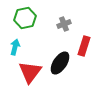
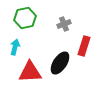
red triangle: rotated 50 degrees clockwise
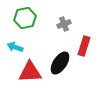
cyan arrow: rotated 84 degrees counterclockwise
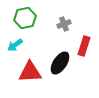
cyan arrow: moved 2 px up; rotated 56 degrees counterclockwise
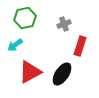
red rectangle: moved 4 px left
black ellipse: moved 2 px right, 11 px down
red triangle: rotated 25 degrees counterclockwise
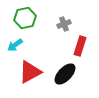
black ellipse: moved 3 px right; rotated 10 degrees clockwise
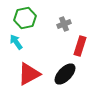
cyan arrow: moved 1 px right, 3 px up; rotated 91 degrees clockwise
red triangle: moved 1 px left, 2 px down
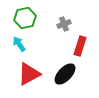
cyan arrow: moved 3 px right, 2 px down
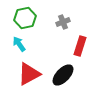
gray cross: moved 1 px left, 2 px up
black ellipse: moved 2 px left, 1 px down
